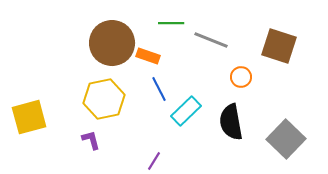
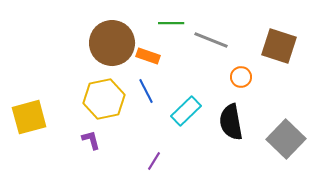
blue line: moved 13 px left, 2 px down
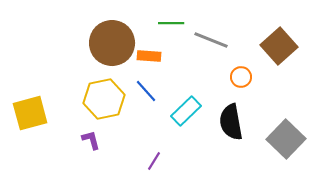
brown square: rotated 30 degrees clockwise
orange rectangle: moved 1 px right; rotated 15 degrees counterclockwise
blue line: rotated 15 degrees counterclockwise
yellow square: moved 1 px right, 4 px up
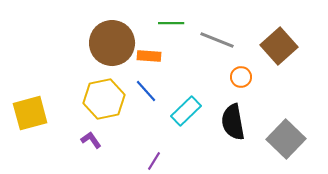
gray line: moved 6 px right
black semicircle: moved 2 px right
purple L-shape: rotated 20 degrees counterclockwise
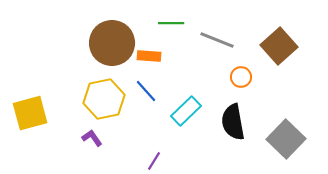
purple L-shape: moved 1 px right, 2 px up
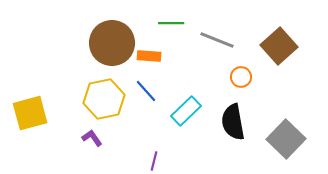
purple line: rotated 18 degrees counterclockwise
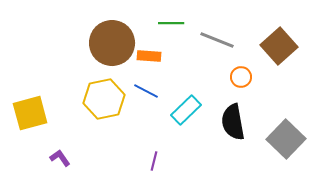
blue line: rotated 20 degrees counterclockwise
cyan rectangle: moved 1 px up
purple L-shape: moved 32 px left, 20 px down
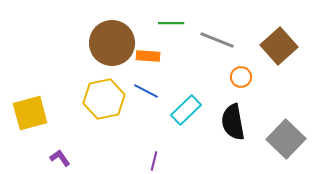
orange rectangle: moved 1 px left
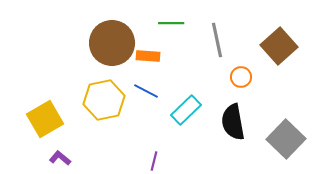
gray line: rotated 56 degrees clockwise
yellow hexagon: moved 1 px down
yellow square: moved 15 px right, 6 px down; rotated 15 degrees counterclockwise
purple L-shape: rotated 15 degrees counterclockwise
